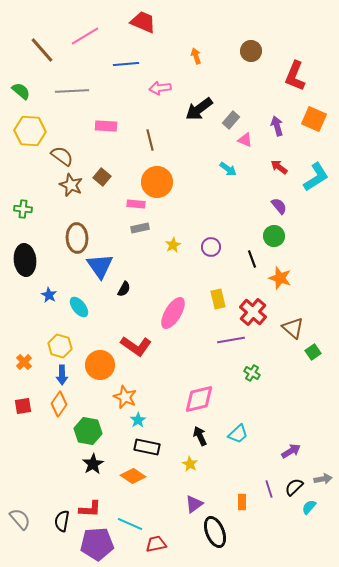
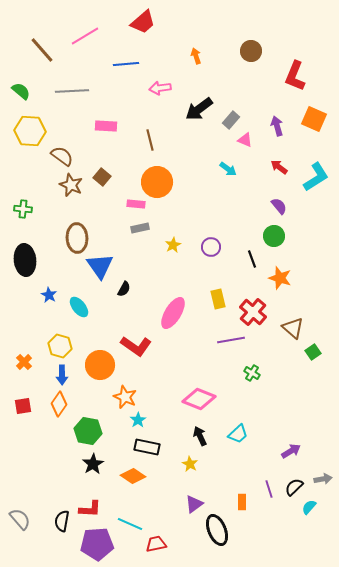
red trapezoid at (143, 22): rotated 116 degrees clockwise
pink diamond at (199, 399): rotated 36 degrees clockwise
black ellipse at (215, 532): moved 2 px right, 2 px up
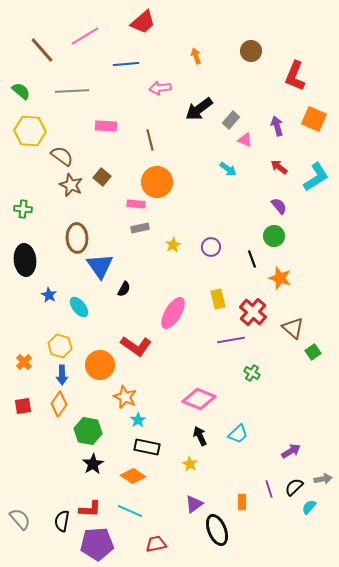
cyan line at (130, 524): moved 13 px up
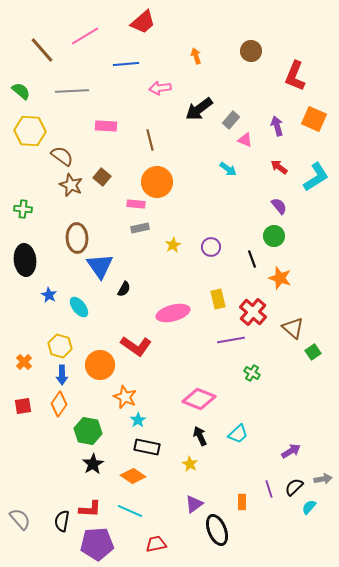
pink ellipse at (173, 313): rotated 44 degrees clockwise
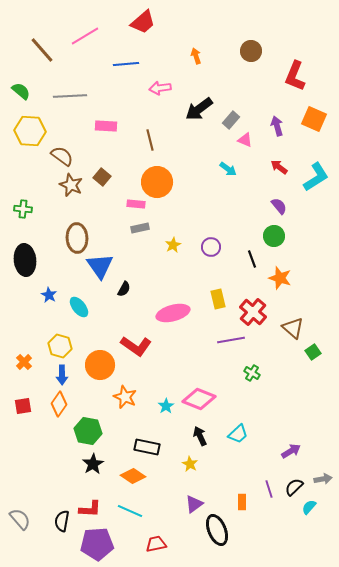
gray line at (72, 91): moved 2 px left, 5 px down
cyan star at (138, 420): moved 28 px right, 14 px up
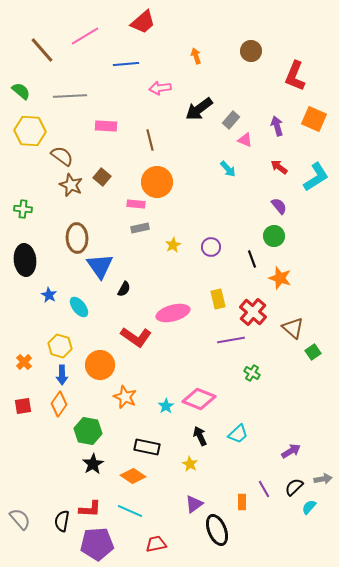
cyan arrow at (228, 169): rotated 12 degrees clockwise
red L-shape at (136, 346): moved 9 px up
purple line at (269, 489): moved 5 px left; rotated 12 degrees counterclockwise
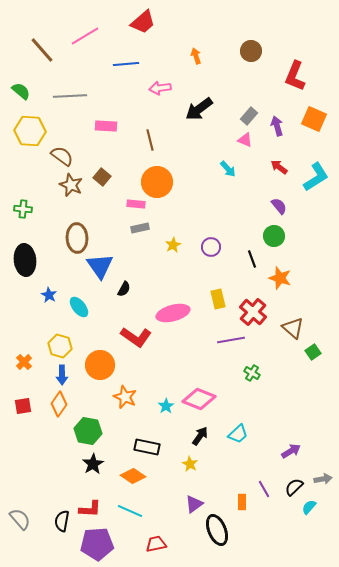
gray rectangle at (231, 120): moved 18 px right, 4 px up
black arrow at (200, 436): rotated 60 degrees clockwise
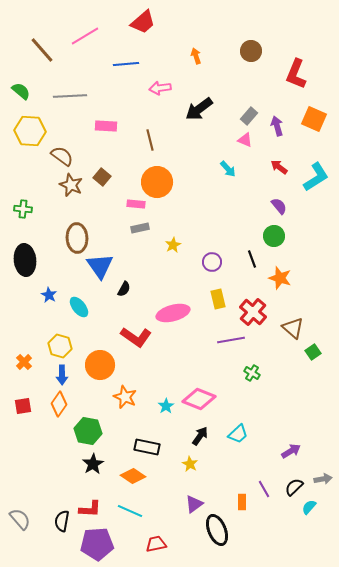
red L-shape at (295, 76): moved 1 px right, 2 px up
purple circle at (211, 247): moved 1 px right, 15 px down
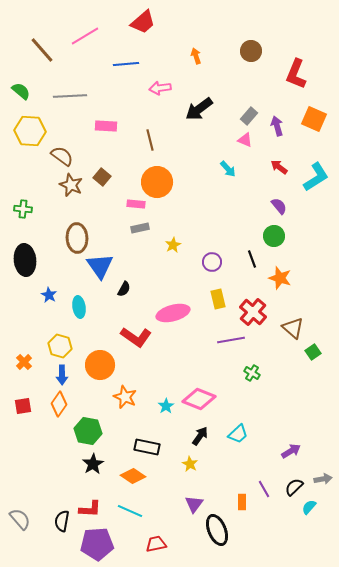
cyan ellipse at (79, 307): rotated 30 degrees clockwise
purple triangle at (194, 504): rotated 18 degrees counterclockwise
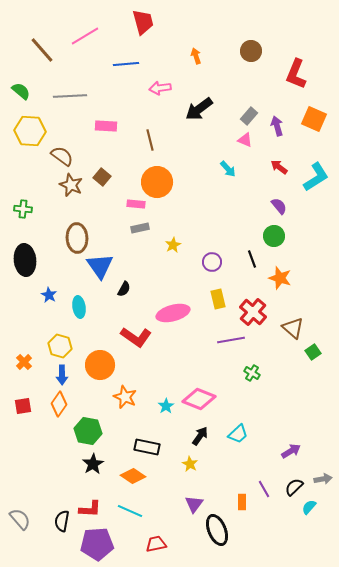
red trapezoid at (143, 22): rotated 64 degrees counterclockwise
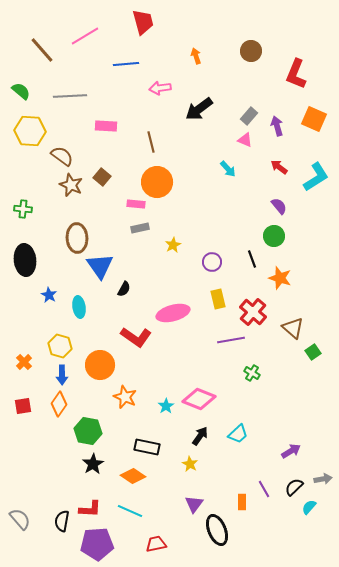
brown line at (150, 140): moved 1 px right, 2 px down
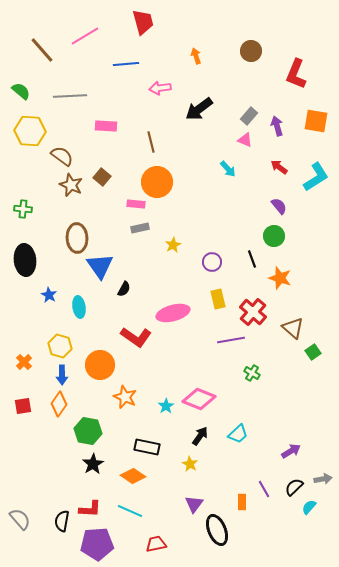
orange square at (314, 119): moved 2 px right, 2 px down; rotated 15 degrees counterclockwise
